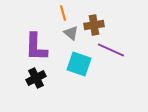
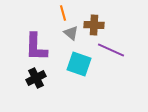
brown cross: rotated 12 degrees clockwise
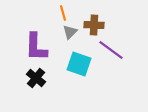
gray triangle: moved 1 px left, 1 px up; rotated 35 degrees clockwise
purple line: rotated 12 degrees clockwise
black cross: rotated 24 degrees counterclockwise
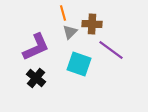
brown cross: moved 2 px left, 1 px up
purple L-shape: rotated 116 degrees counterclockwise
